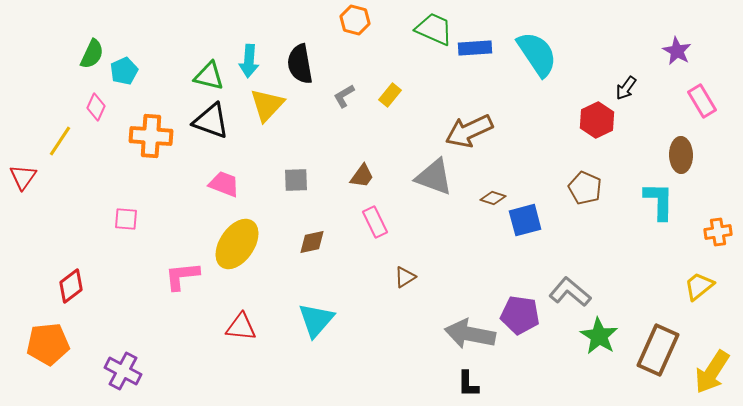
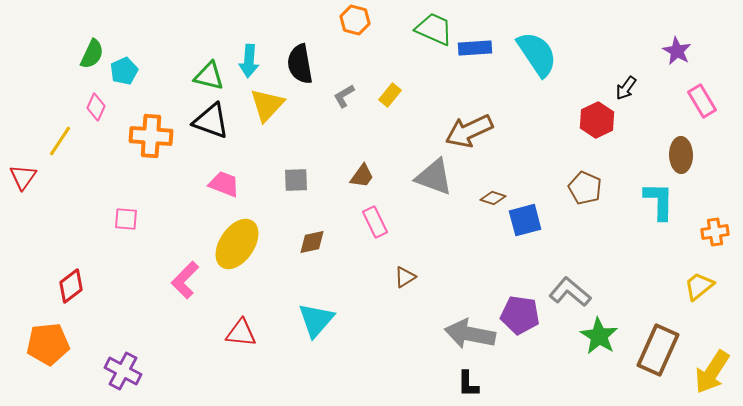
orange cross at (718, 232): moved 3 px left
pink L-shape at (182, 276): moved 3 px right, 4 px down; rotated 39 degrees counterclockwise
red triangle at (241, 327): moved 6 px down
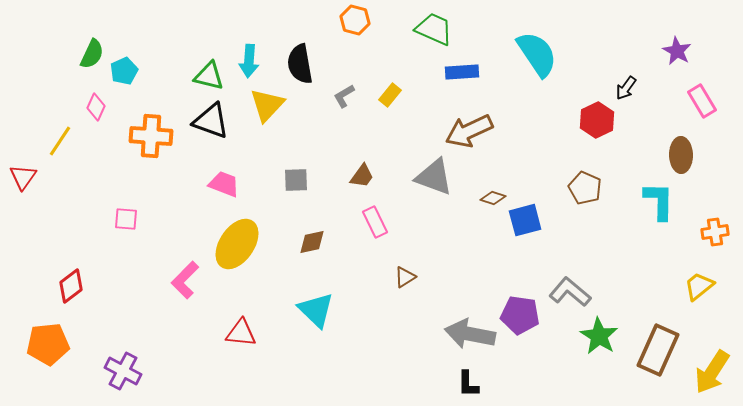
blue rectangle at (475, 48): moved 13 px left, 24 px down
cyan triangle at (316, 320): moved 10 px up; rotated 27 degrees counterclockwise
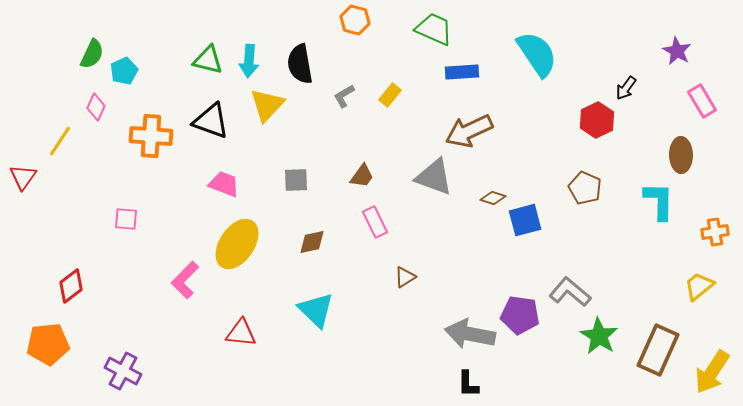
green triangle at (209, 76): moved 1 px left, 16 px up
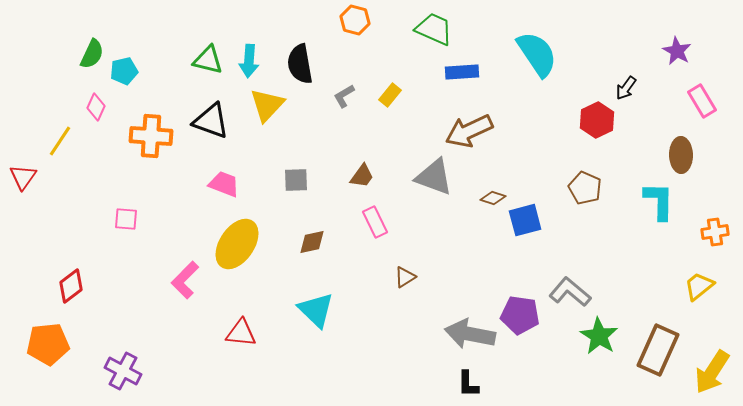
cyan pentagon at (124, 71): rotated 12 degrees clockwise
